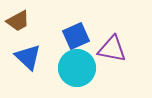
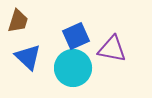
brown trapezoid: rotated 45 degrees counterclockwise
cyan circle: moved 4 px left
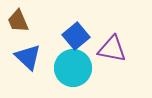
brown trapezoid: rotated 140 degrees clockwise
blue square: rotated 16 degrees counterclockwise
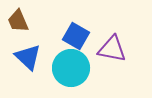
blue square: rotated 20 degrees counterclockwise
cyan circle: moved 2 px left
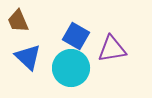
purple triangle: rotated 20 degrees counterclockwise
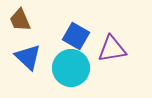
brown trapezoid: moved 2 px right, 1 px up
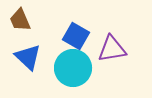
cyan circle: moved 2 px right
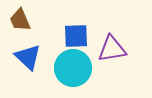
blue square: rotated 32 degrees counterclockwise
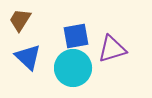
brown trapezoid: rotated 55 degrees clockwise
blue square: rotated 8 degrees counterclockwise
purple triangle: rotated 8 degrees counterclockwise
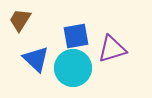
blue triangle: moved 8 px right, 2 px down
